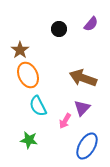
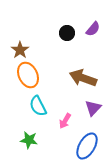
purple semicircle: moved 2 px right, 5 px down
black circle: moved 8 px right, 4 px down
purple triangle: moved 11 px right
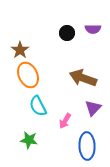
purple semicircle: rotated 49 degrees clockwise
blue ellipse: rotated 32 degrees counterclockwise
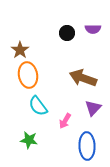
orange ellipse: rotated 15 degrees clockwise
cyan semicircle: rotated 10 degrees counterclockwise
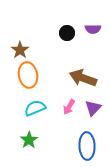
cyan semicircle: moved 3 px left, 2 px down; rotated 105 degrees clockwise
pink arrow: moved 4 px right, 14 px up
green star: rotated 30 degrees clockwise
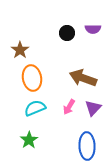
orange ellipse: moved 4 px right, 3 px down
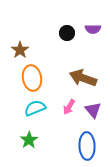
purple triangle: moved 2 px down; rotated 24 degrees counterclockwise
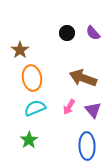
purple semicircle: moved 4 px down; rotated 49 degrees clockwise
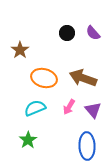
orange ellipse: moved 12 px right; rotated 65 degrees counterclockwise
green star: moved 1 px left
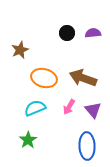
purple semicircle: rotated 126 degrees clockwise
brown star: rotated 12 degrees clockwise
